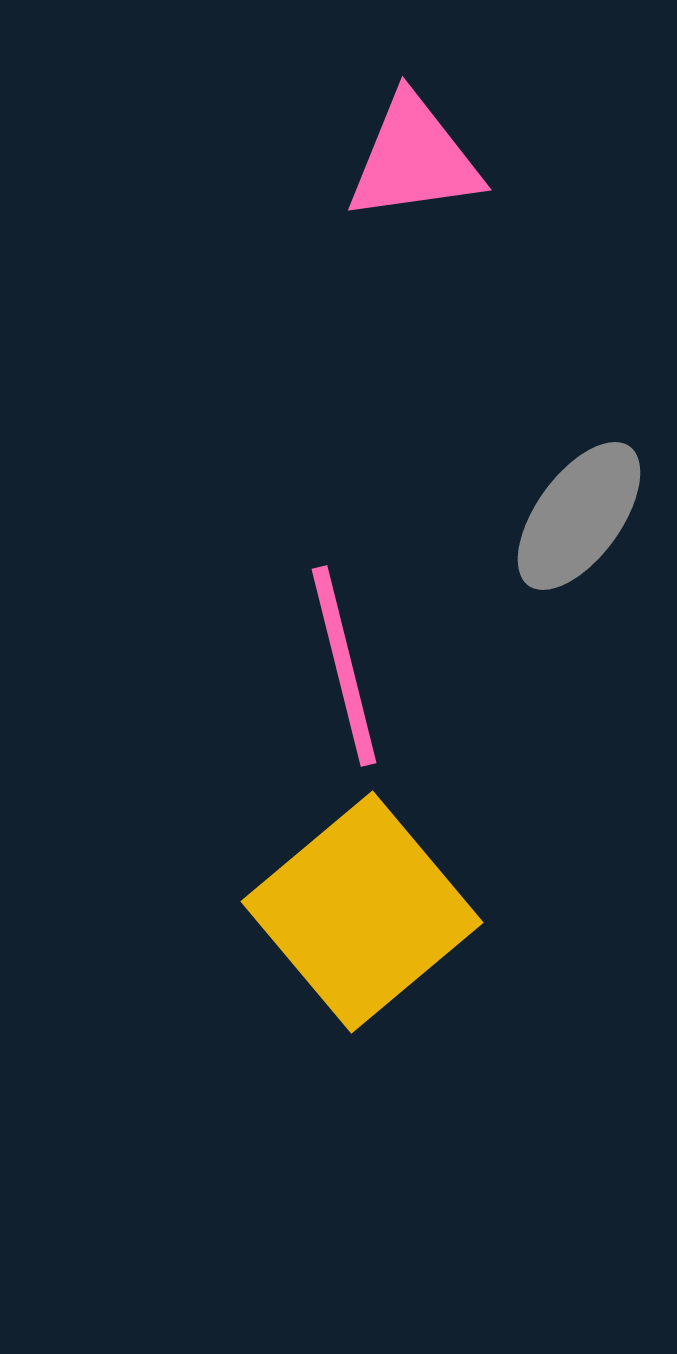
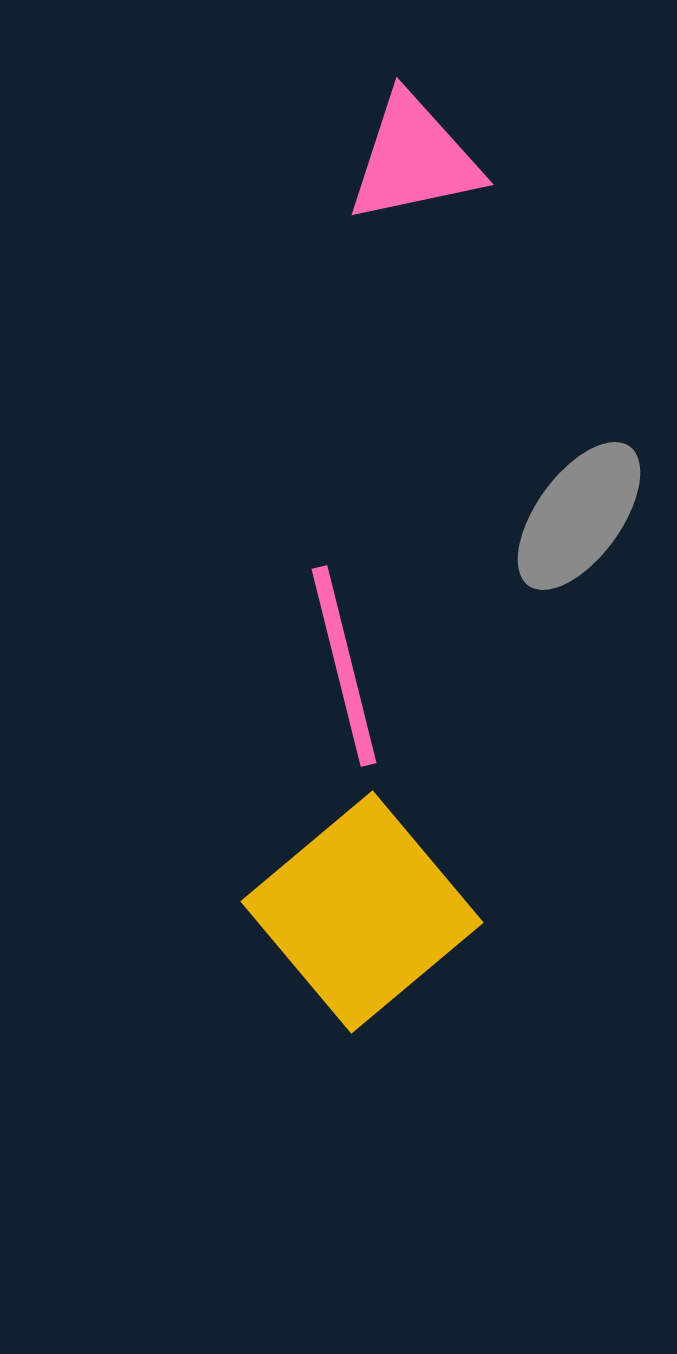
pink triangle: rotated 4 degrees counterclockwise
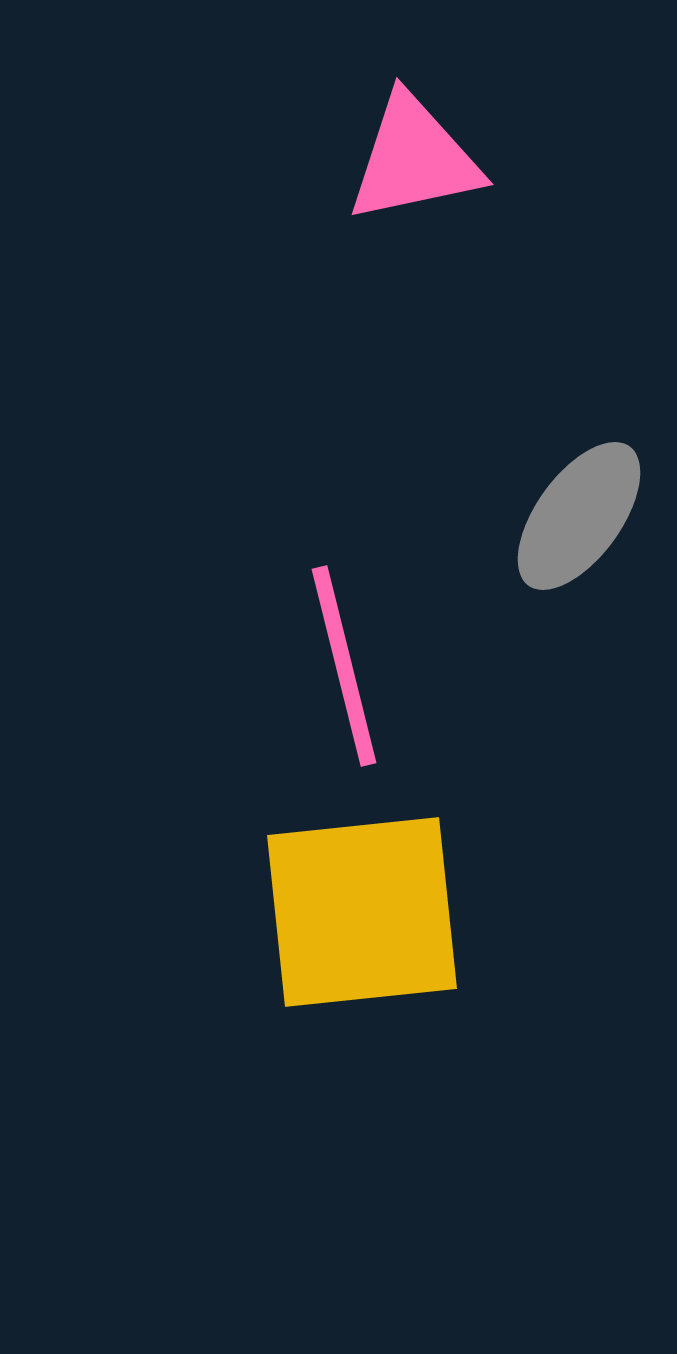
yellow square: rotated 34 degrees clockwise
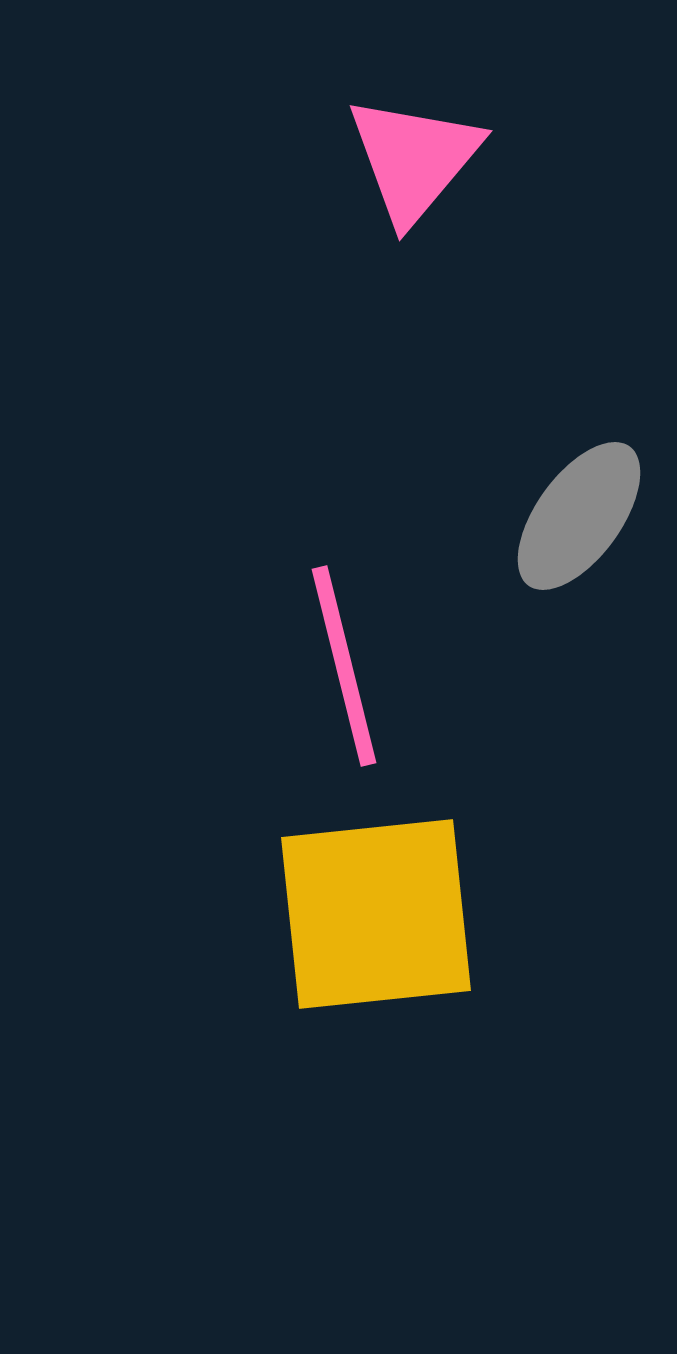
pink triangle: rotated 38 degrees counterclockwise
yellow square: moved 14 px right, 2 px down
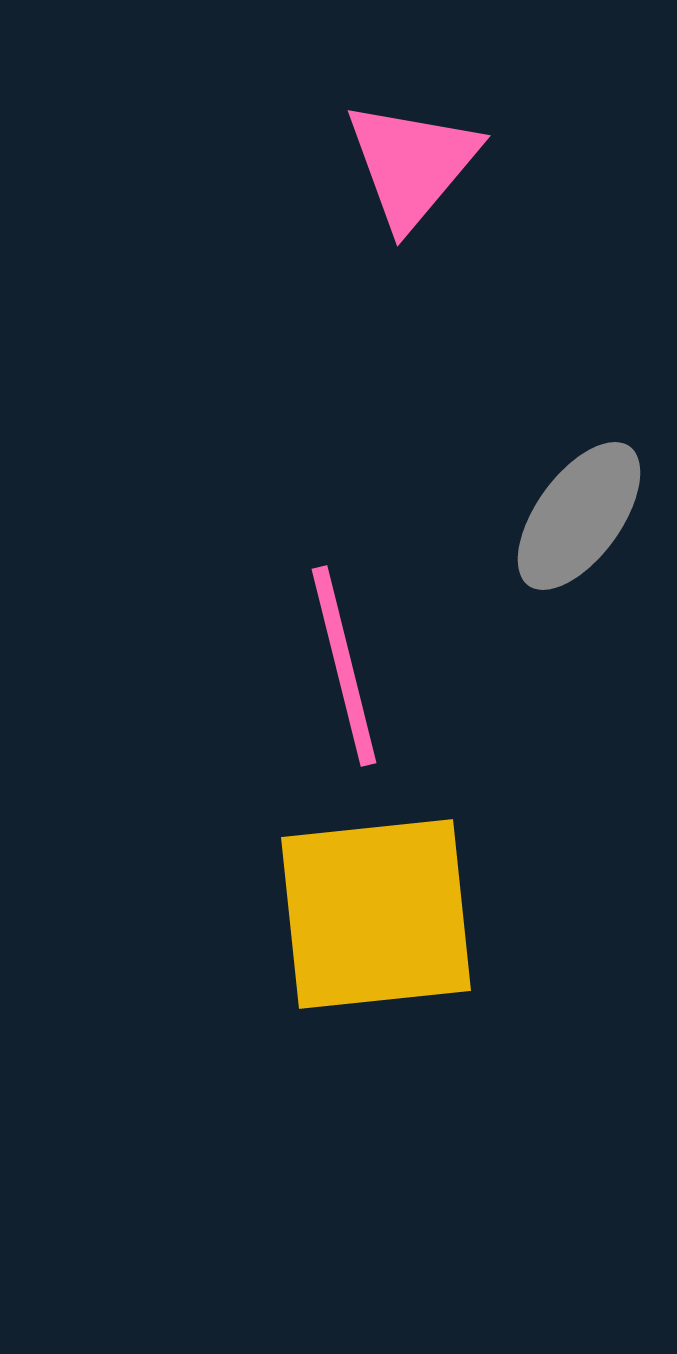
pink triangle: moved 2 px left, 5 px down
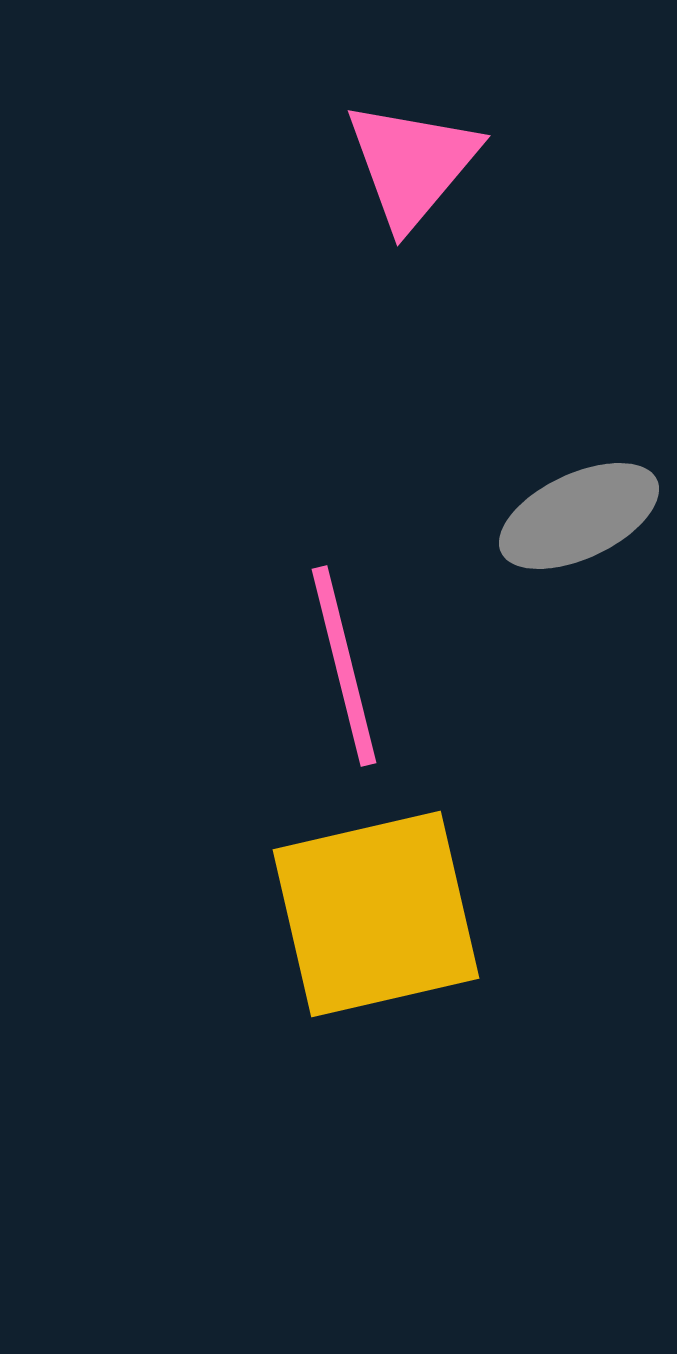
gray ellipse: rotated 29 degrees clockwise
yellow square: rotated 7 degrees counterclockwise
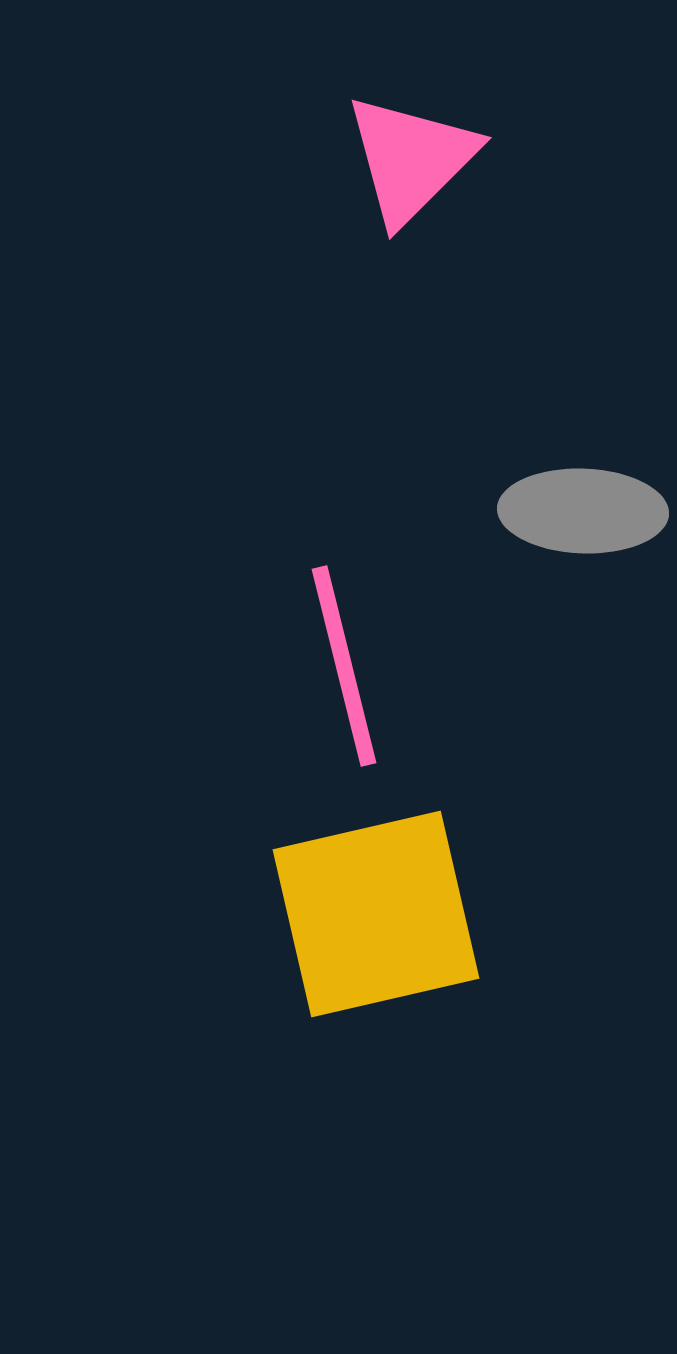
pink triangle: moved 1 px left, 5 px up; rotated 5 degrees clockwise
gray ellipse: moved 4 px right, 5 px up; rotated 27 degrees clockwise
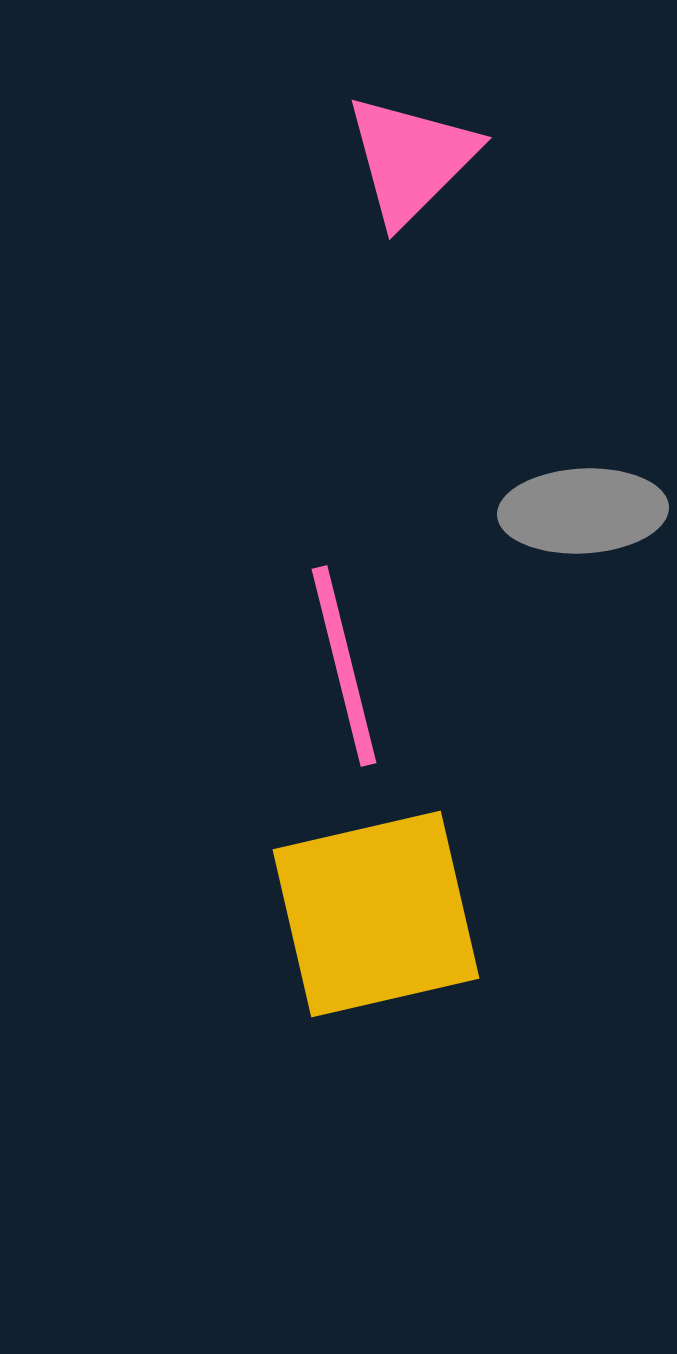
gray ellipse: rotated 5 degrees counterclockwise
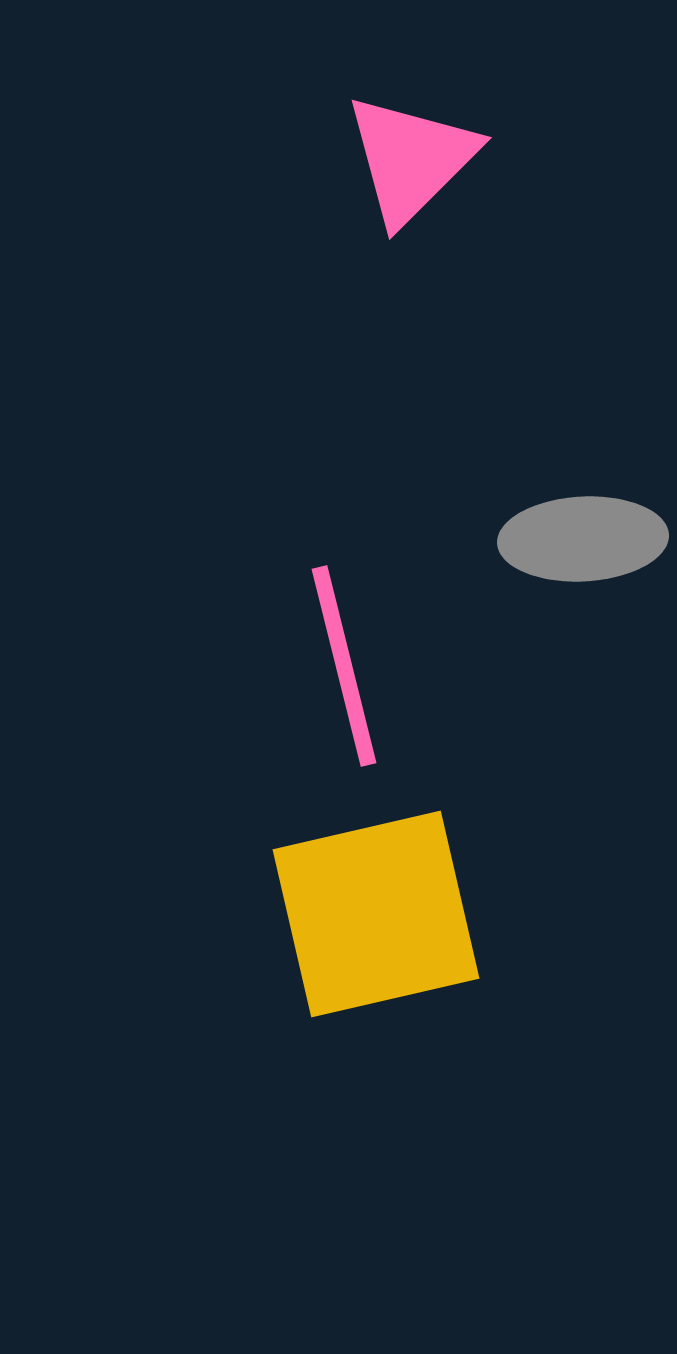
gray ellipse: moved 28 px down
